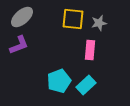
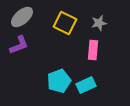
yellow square: moved 8 px left, 4 px down; rotated 20 degrees clockwise
pink rectangle: moved 3 px right
cyan rectangle: rotated 18 degrees clockwise
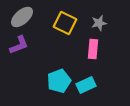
pink rectangle: moved 1 px up
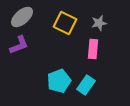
cyan rectangle: rotated 30 degrees counterclockwise
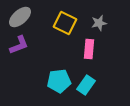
gray ellipse: moved 2 px left
pink rectangle: moved 4 px left
cyan pentagon: rotated 15 degrees clockwise
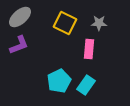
gray star: rotated 14 degrees clockwise
cyan pentagon: rotated 20 degrees counterclockwise
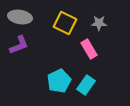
gray ellipse: rotated 50 degrees clockwise
pink rectangle: rotated 36 degrees counterclockwise
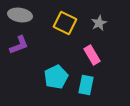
gray ellipse: moved 2 px up
gray star: rotated 28 degrees counterclockwise
pink rectangle: moved 3 px right, 6 px down
cyan pentagon: moved 3 px left, 4 px up
cyan rectangle: rotated 24 degrees counterclockwise
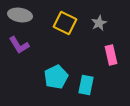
purple L-shape: rotated 80 degrees clockwise
pink rectangle: moved 19 px right; rotated 18 degrees clockwise
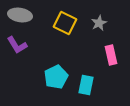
purple L-shape: moved 2 px left
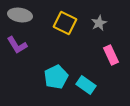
pink rectangle: rotated 12 degrees counterclockwise
cyan rectangle: rotated 66 degrees counterclockwise
